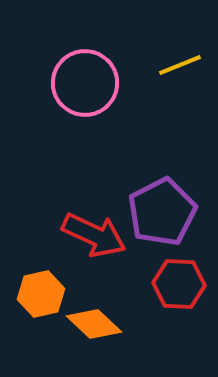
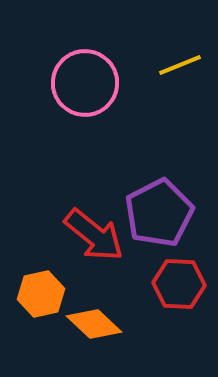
purple pentagon: moved 3 px left, 1 px down
red arrow: rotated 14 degrees clockwise
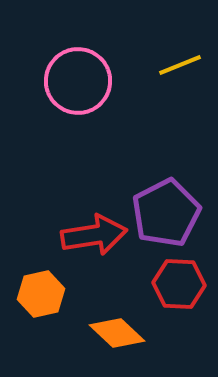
pink circle: moved 7 px left, 2 px up
purple pentagon: moved 7 px right
red arrow: rotated 48 degrees counterclockwise
orange diamond: moved 23 px right, 9 px down
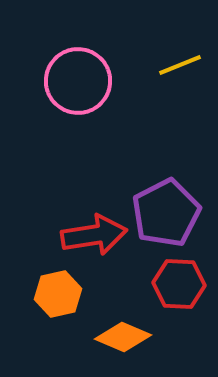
orange hexagon: moved 17 px right
orange diamond: moved 6 px right, 4 px down; rotated 20 degrees counterclockwise
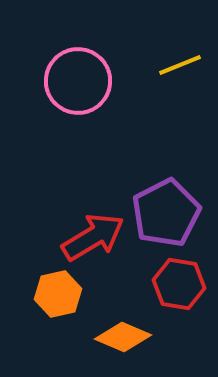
red arrow: moved 1 px left, 2 px down; rotated 22 degrees counterclockwise
red hexagon: rotated 6 degrees clockwise
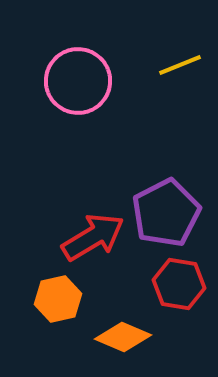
orange hexagon: moved 5 px down
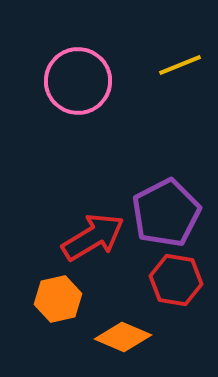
red hexagon: moved 3 px left, 4 px up
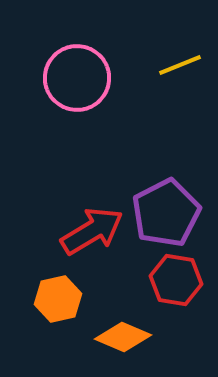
pink circle: moved 1 px left, 3 px up
red arrow: moved 1 px left, 6 px up
